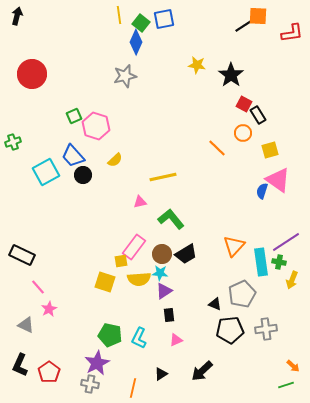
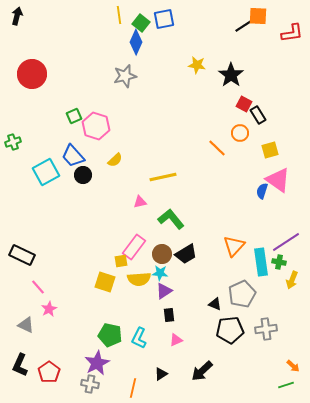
orange circle at (243, 133): moved 3 px left
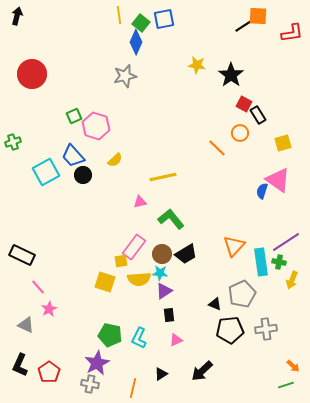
yellow square at (270, 150): moved 13 px right, 7 px up
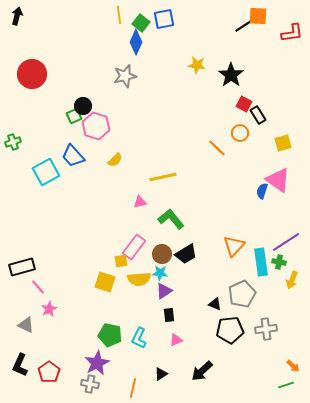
black circle at (83, 175): moved 69 px up
black rectangle at (22, 255): moved 12 px down; rotated 40 degrees counterclockwise
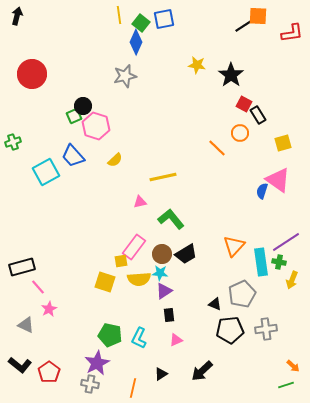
black L-shape at (20, 365): rotated 75 degrees counterclockwise
